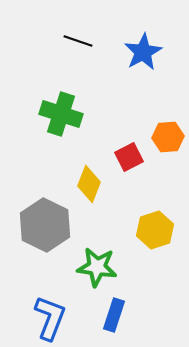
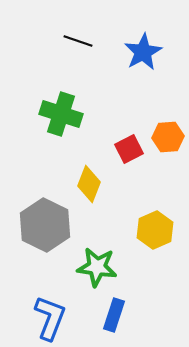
red square: moved 8 px up
yellow hexagon: rotated 6 degrees counterclockwise
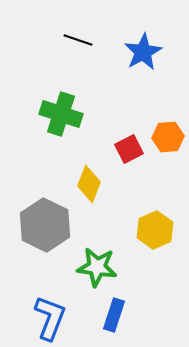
black line: moved 1 px up
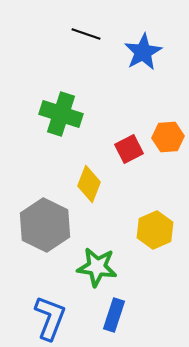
black line: moved 8 px right, 6 px up
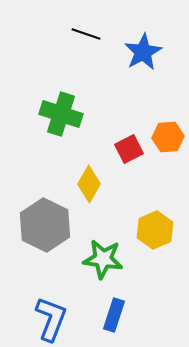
yellow diamond: rotated 9 degrees clockwise
green star: moved 6 px right, 8 px up
blue L-shape: moved 1 px right, 1 px down
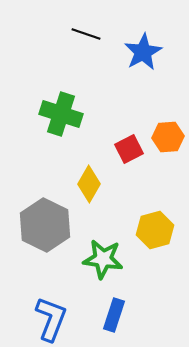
yellow hexagon: rotated 9 degrees clockwise
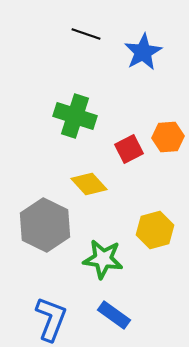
green cross: moved 14 px right, 2 px down
yellow diamond: rotated 72 degrees counterclockwise
blue rectangle: rotated 72 degrees counterclockwise
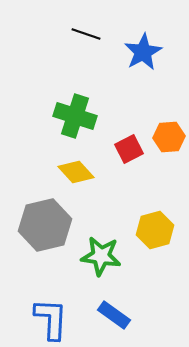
orange hexagon: moved 1 px right
yellow diamond: moved 13 px left, 12 px up
gray hexagon: rotated 21 degrees clockwise
green star: moved 2 px left, 3 px up
blue L-shape: rotated 18 degrees counterclockwise
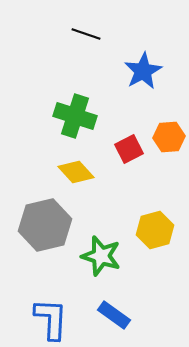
blue star: moved 19 px down
green star: rotated 9 degrees clockwise
